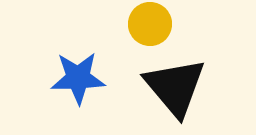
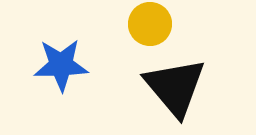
blue star: moved 17 px left, 13 px up
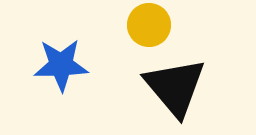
yellow circle: moved 1 px left, 1 px down
